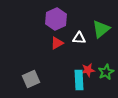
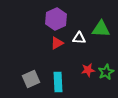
green triangle: rotated 42 degrees clockwise
cyan rectangle: moved 21 px left, 2 px down
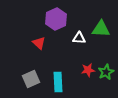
red triangle: moved 18 px left; rotated 48 degrees counterclockwise
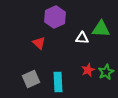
purple hexagon: moved 1 px left, 2 px up
white triangle: moved 3 px right
red star: rotated 16 degrees counterclockwise
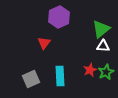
purple hexagon: moved 4 px right
green triangle: rotated 42 degrees counterclockwise
white triangle: moved 21 px right, 8 px down
red triangle: moved 5 px right; rotated 24 degrees clockwise
red star: moved 2 px right
cyan rectangle: moved 2 px right, 6 px up
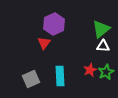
purple hexagon: moved 5 px left, 7 px down
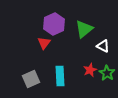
green triangle: moved 17 px left
white triangle: rotated 24 degrees clockwise
green star: moved 1 px right, 1 px down; rotated 14 degrees counterclockwise
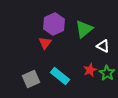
red triangle: moved 1 px right
cyan rectangle: rotated 48 degrees counterclockwise
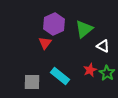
gray square: moved 1 px right, 3 px down; rotated 24 degrees clockwise
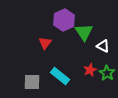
purple hexagon: moved 10 px right, 4 px up
green triangle: moved 3 px down; rotated 24 degrees counterclockwise
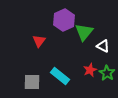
green triangle: rotated 12 degrees clockwise
red triangle: moved 6 px left, 2 px up
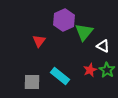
green star: moved 3 px up
